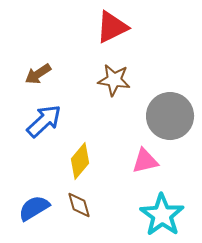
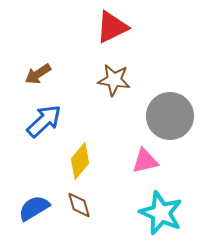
cyan star: moved 1 px left, 2 px up; rotated 12 degrees counterclockwise
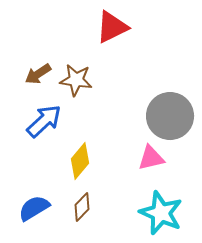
brown star: moved 38 px left
pink triangle: moved 6 px right, 3 px up
brown diamond: moved 3 px right, 2 px down; rotated 60 degrees clockwise
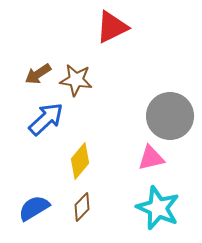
blue arrow: moved 2 px right, 2 px up
cyan star: moved 3 px left, 5 px up
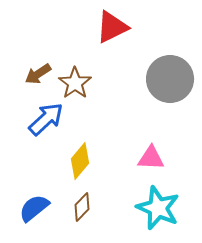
brown star: moved 1 px left, 3 px down; rotated 28 degrees clockwise
gray circle: moved 37 px up
pink triangle: rotated 16 degrees clockwise
blue semicircle: rotated 8 degrees counterclockwise
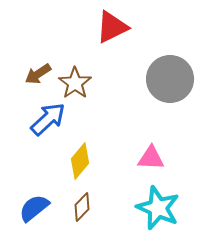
blue arrow: moved 2 px right
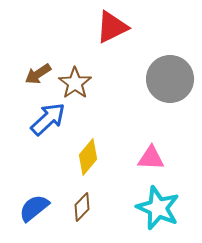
yellow diamond: moved 8 px right, 4 px up
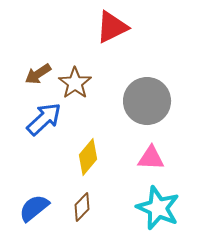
gray circle: moved 23 px left, 22 px down
blue arrow: moved 4 px left
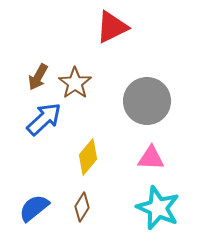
brown arrow: moved 3 px down; rotated 28 degrees counterclockwise
brown diamond: rotated 12 degrees counterclockwise
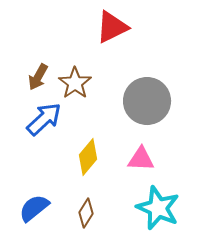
pink triangle: moved 10 px left, 1 px down
brown diamond: moved 4 px right, 6 px down
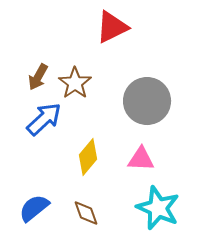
brown diamond: rotated 52 degrees counterclockwise
